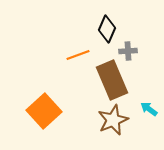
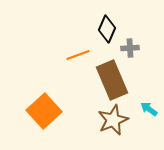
gray cross: moved 2 px right, 3 px up
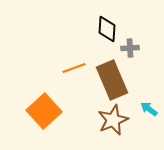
black diamond: rotated 20 degrees counterclockwise
orange line: moved 4 px left, 13 px down
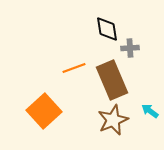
black diamond: rotated 12 degrees counterclockwise
cyan arrow: moved 1 px right, 2 px down
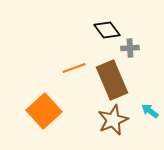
black diamond: moved 1 px down; rotated 28 degrees counterclockwise
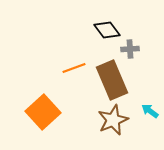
gray cross: moved 1 px down
orange square: moved 1 px left, 1 px down
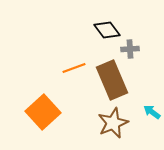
cyan arrow: moved 2 px right, 1 px down
brown star: moved 3 px down
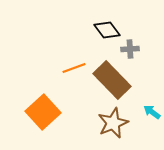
brown rectangle: rotated 21 degrees counterclockwise
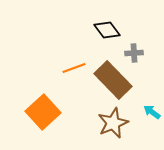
gray cross: moved 4 px right, 4 px down
brown rectangle: moved 1 px right
